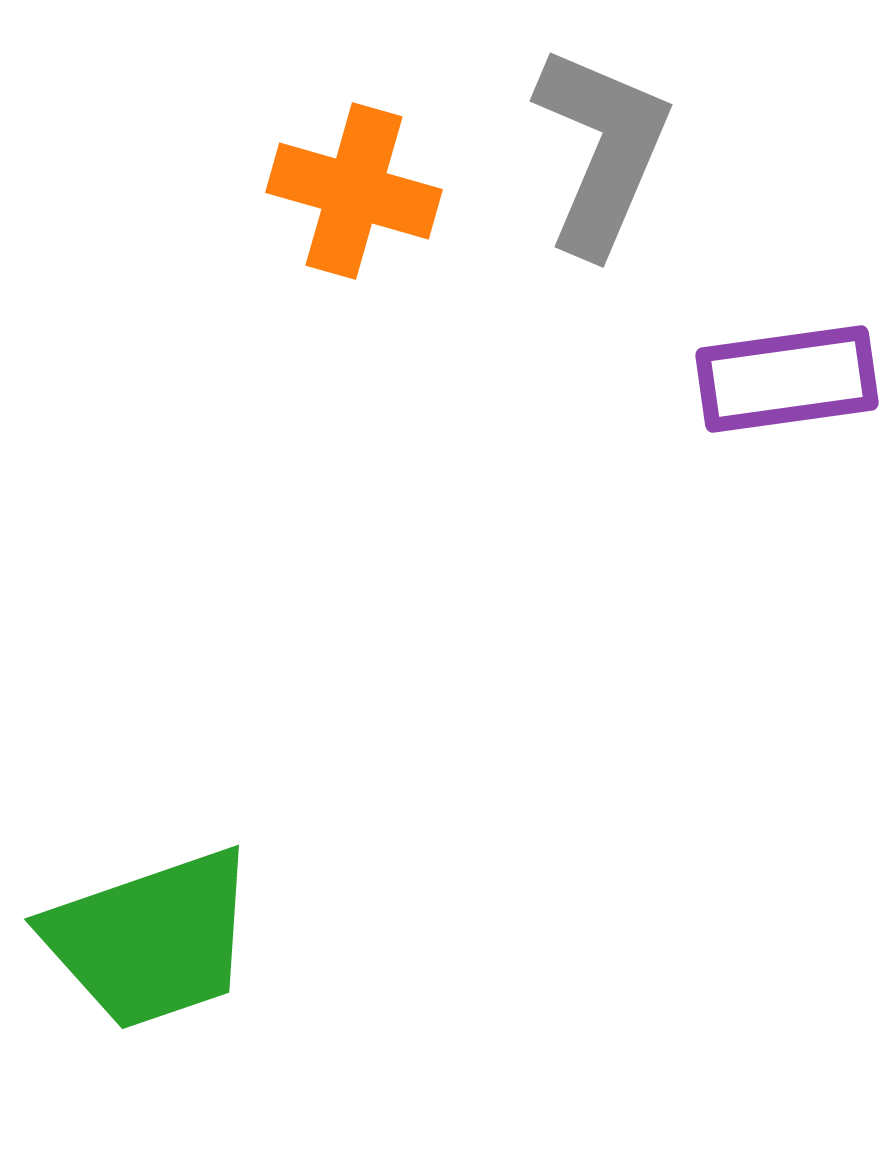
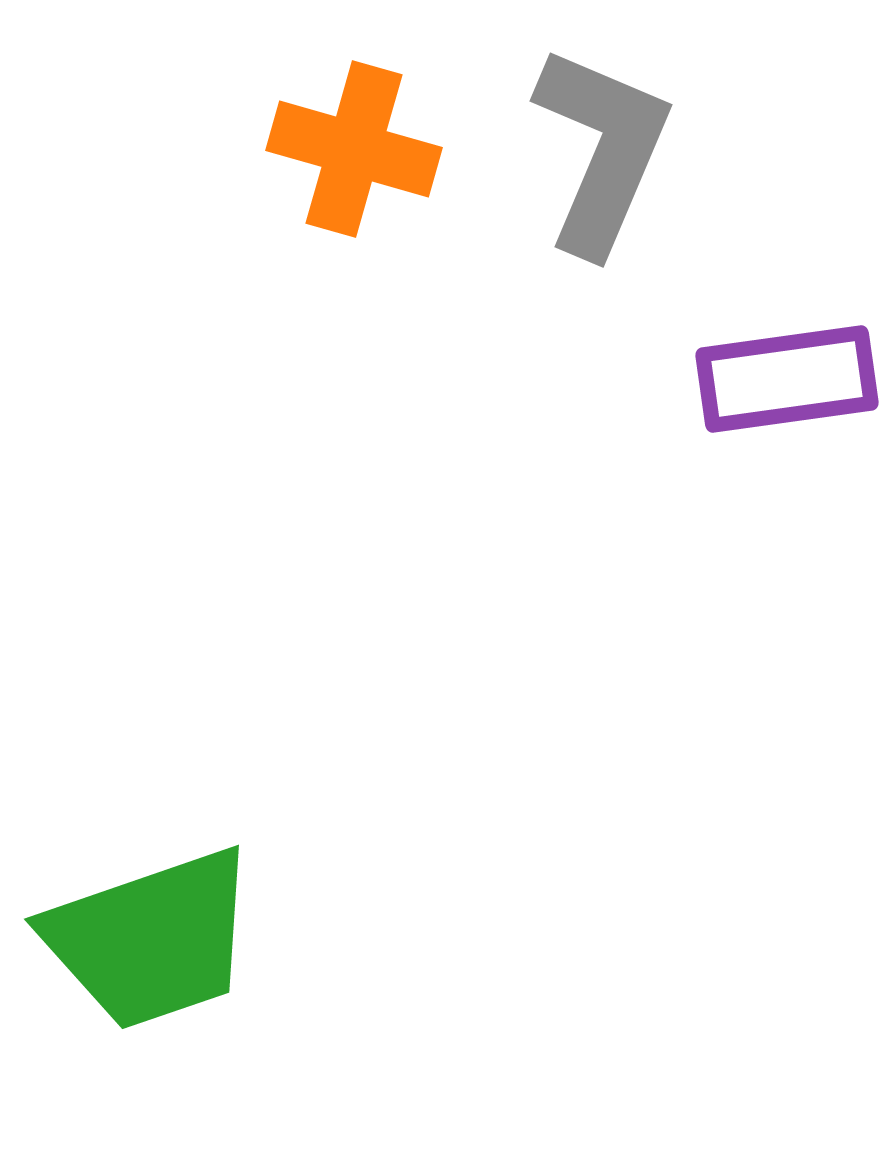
orange cross: moved 42 px up
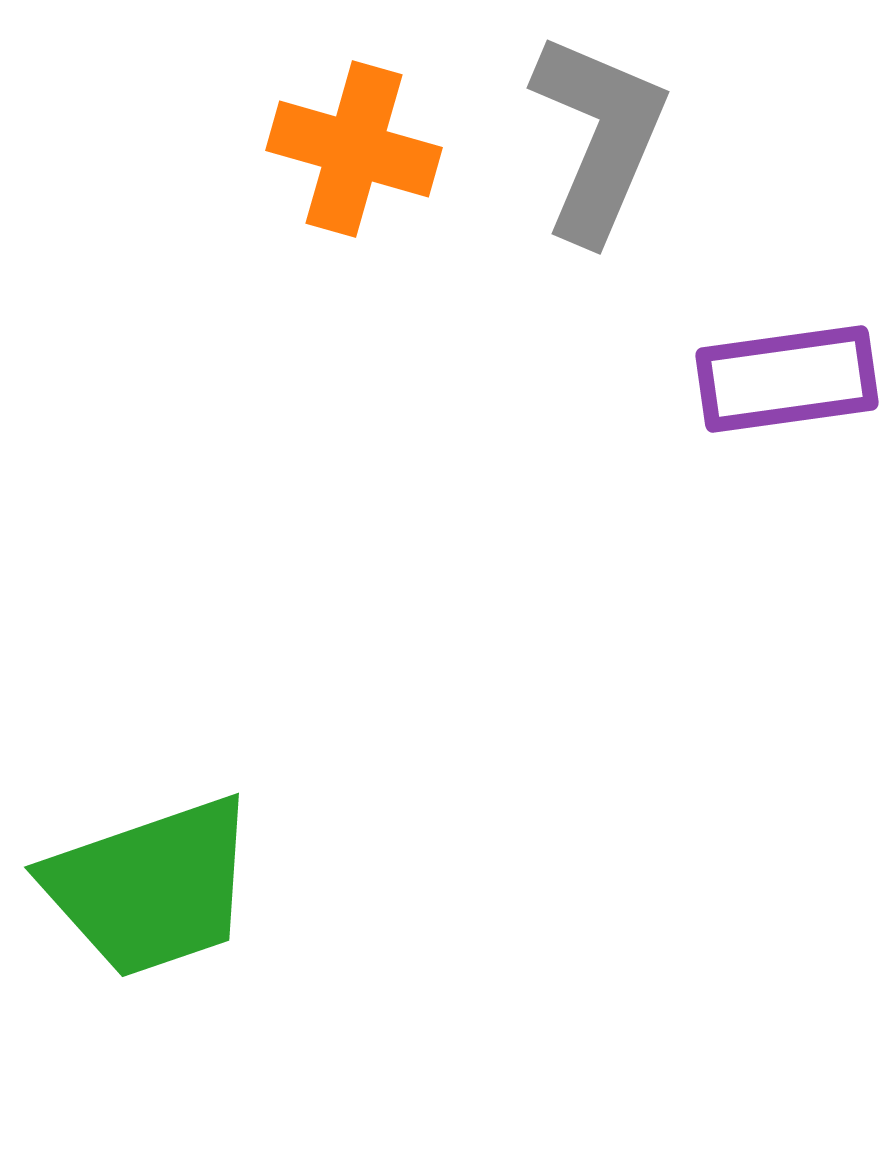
gray L-shape: moved 3 px left, 13 px up
green trapezoid: moved 52 px up
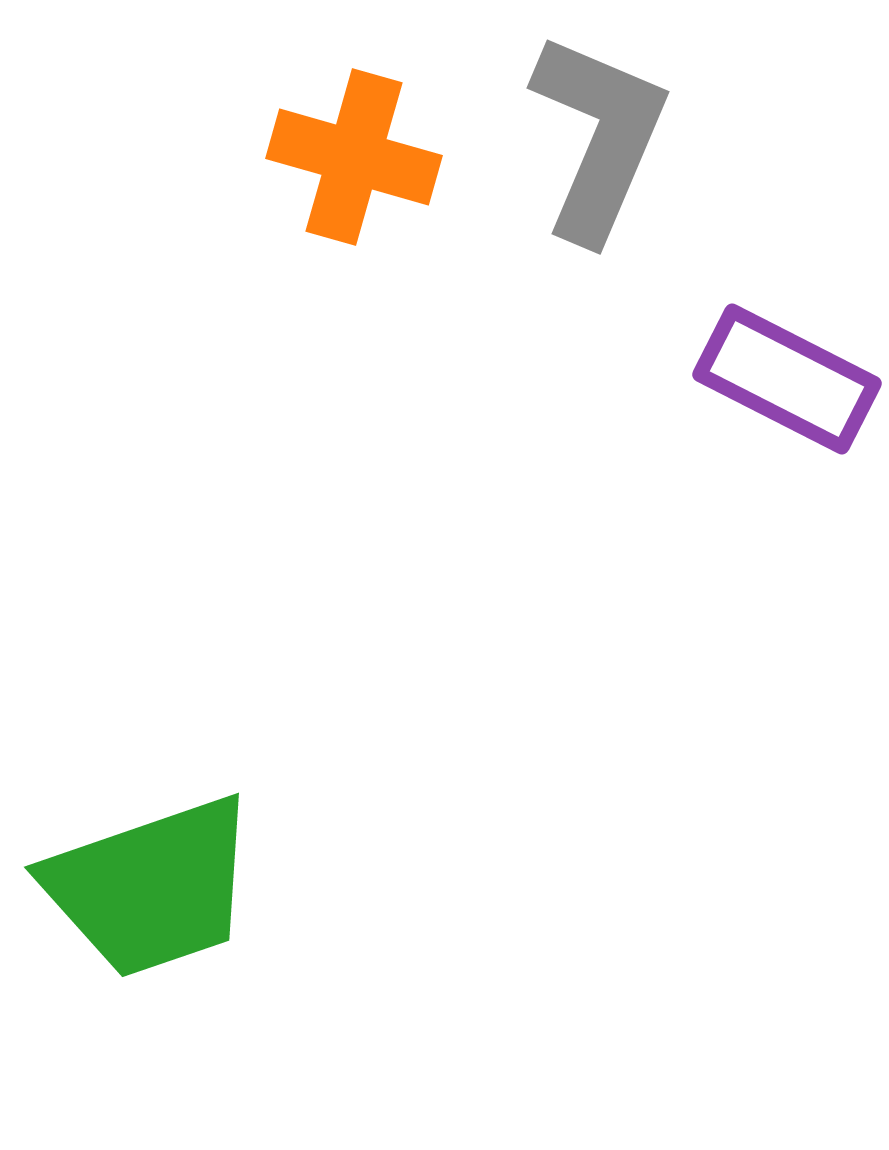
orange cross: moved 8 px down
purple rectangle: rotated 35 degrees clockwise
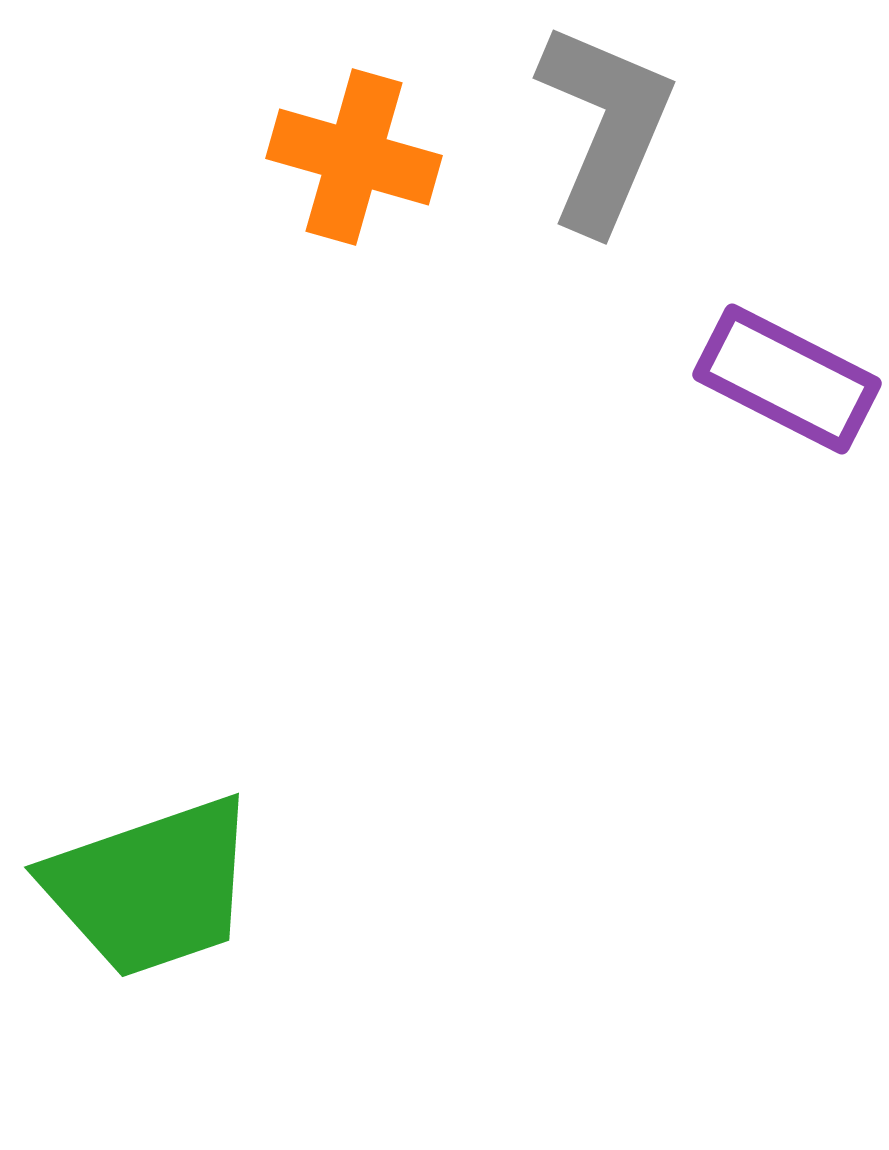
gray L-shape: moved 6 px right, 10 px up
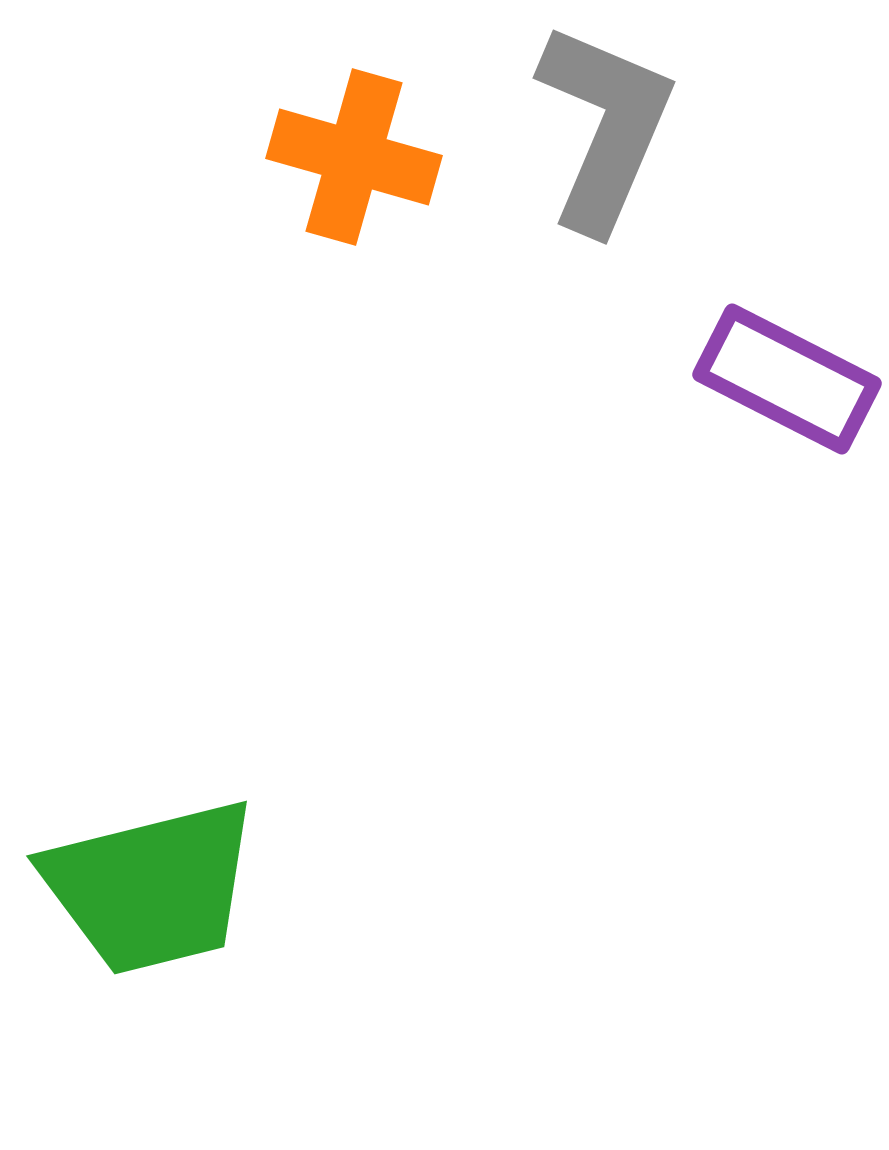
green trapezoid: rotated 5 degrees clockwise
